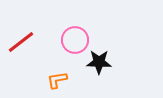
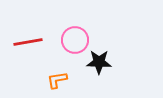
red line: moved 7 px right; rotated 28 degrees clockwise
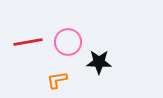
pink circle: moved 7 px left, 2 px down
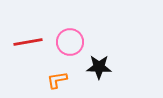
pink circle: moved 2 px right
black star: moved 5 px down
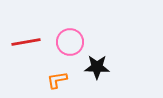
red line: moved 2 px left
black star: moved 2 px left
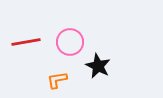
black star: moved 1 px right, 1 px up; rotated 25 degrees clockwise
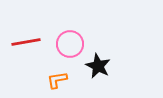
pink circle: moved 2 px down
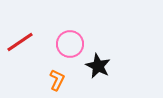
red line: moved 6 px left; rotated 24 degrees counterclockwise
orange L-shape: rotated 125 degrees clockwise
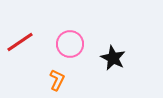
black star: moved 15 px right, 8 px up
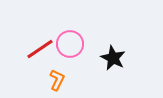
red line: moved 20 px right, 7 px down
